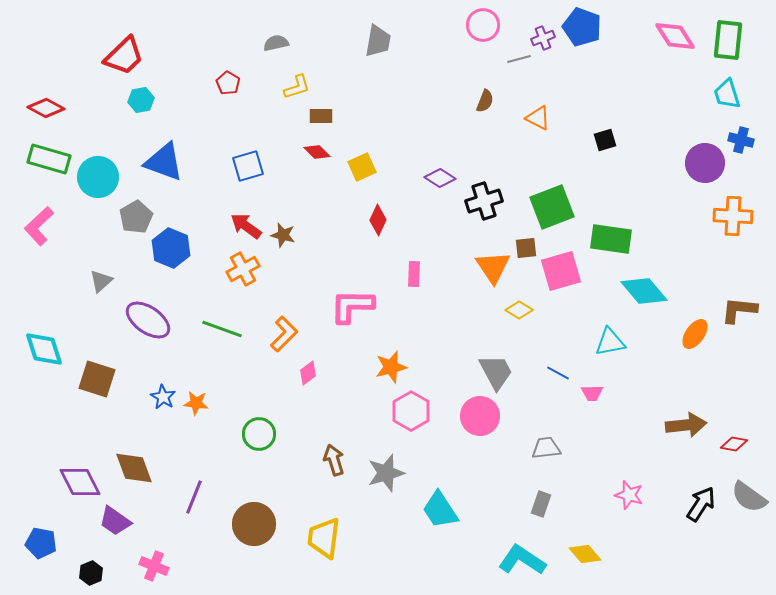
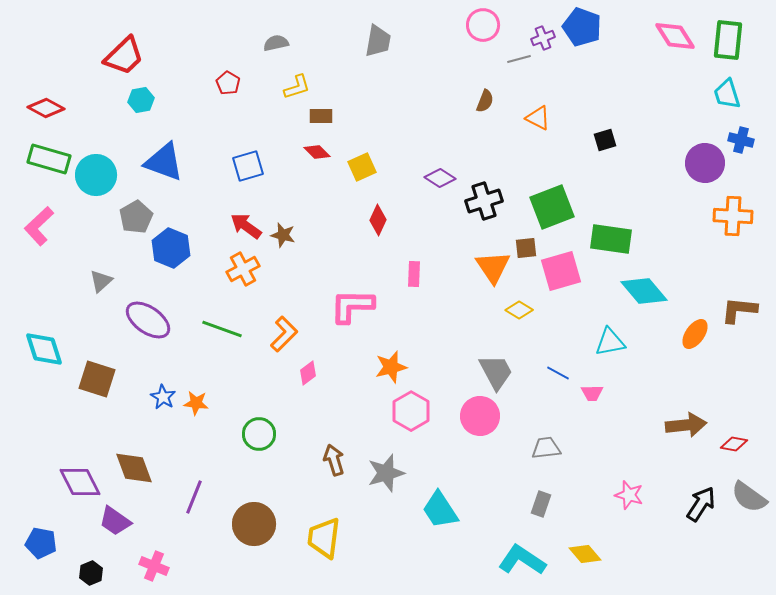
cyan circle at (98, 177): moved 2 px left, 2 px up
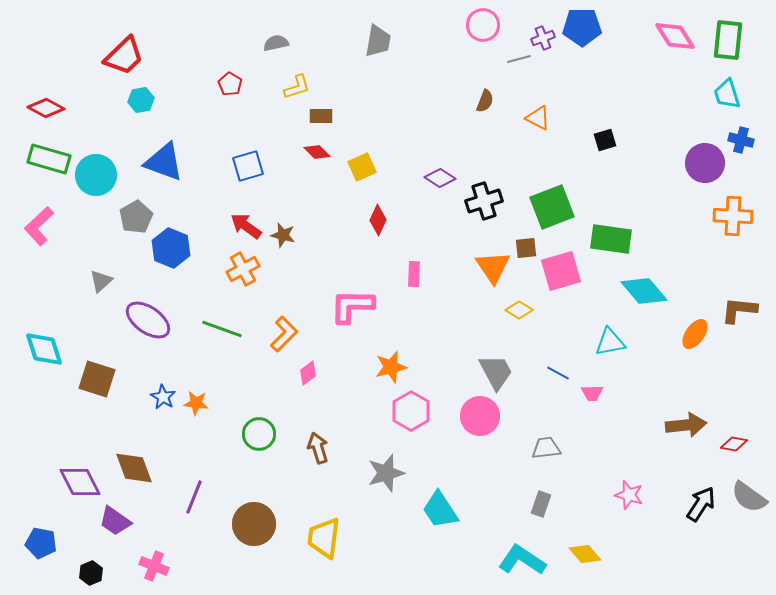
blue pentagon at (582, 27): rotated 21 degrees counterclockwise
red pentagon at (228, 83): moved 2 px right, 1 px down
brown arrow at (334, 460): moved 16 px left, 12 px up
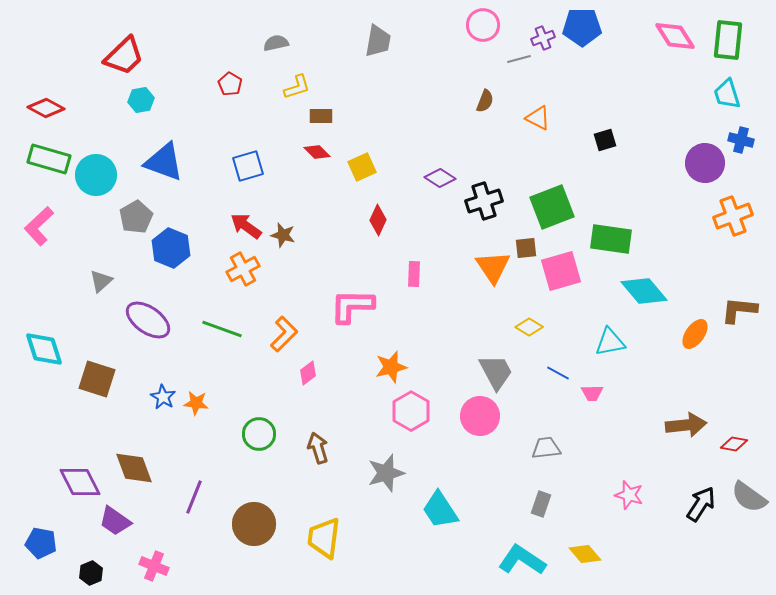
orange cross at (733, 216): rotated 24 degrees counterclockwise
yellow diamond at (519, 310): moved 10 px right, 17 px down
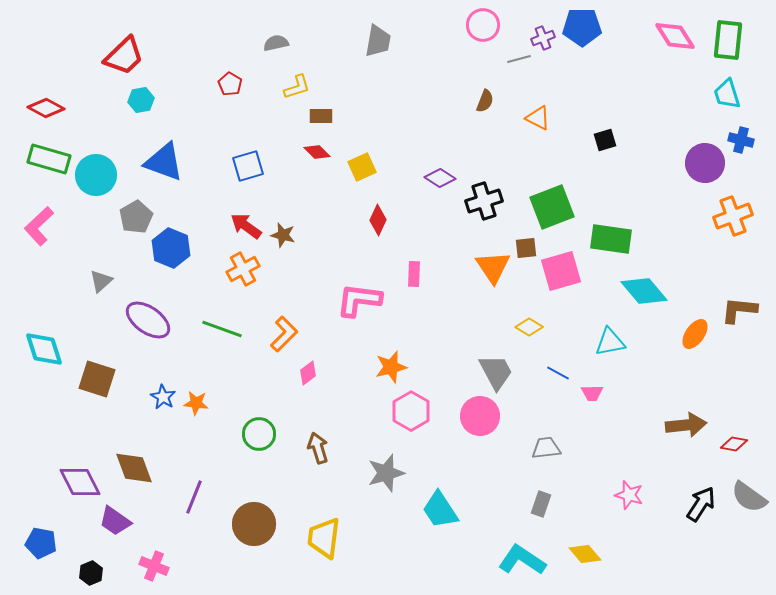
pink L-shape at (352, 306): moved 7 px right, 6 px up; rotated 6 degrees clockwise
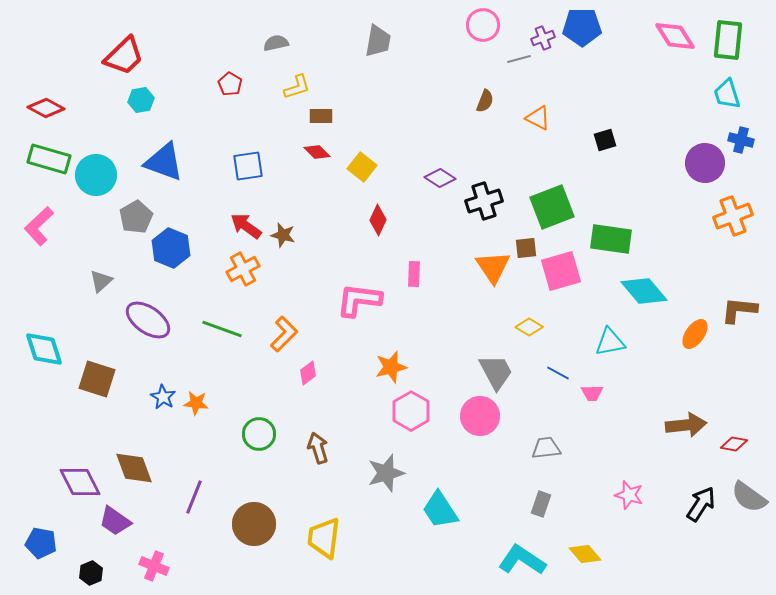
blue square at (248, 166): rotated 8 degrees clockwise
yellow square at (362, 167): rotated 28 degrees counterclockwise
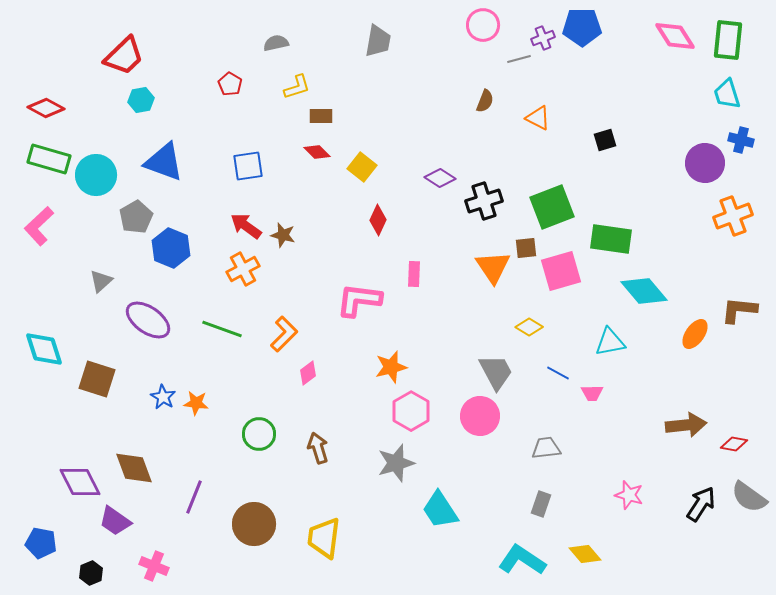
gray star at (386, 473): moved 10 px right, 10 px up
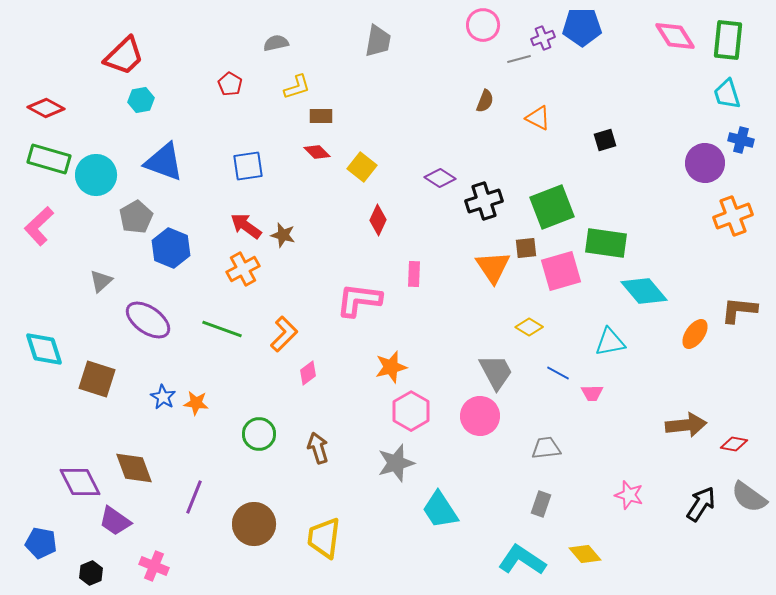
green rectangle at (611, 239): moved 5 px left, 4 px down
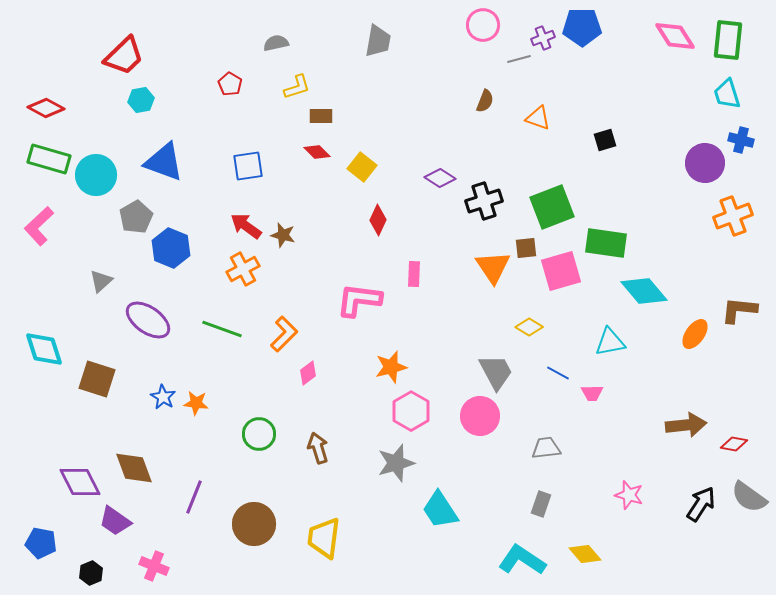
orange triangle at (538, 118): rotated 8 degrees counterclockwise
